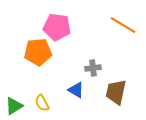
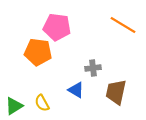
orange pentagon: rotated 12 degrees clockwise
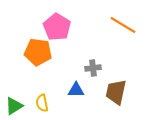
pink pentagon: rotated 24 degrees clockwise
blue triangle: rotated 30 degrees counterclockwise
yellow semicircle: rotated 18 degrees clockwise
